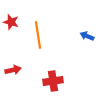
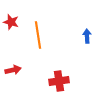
blue arrow: rotated 64 degrees clockwise
red cross: moved 6 px right
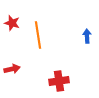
red star: moved 1 px right, 1 px down
red arrow: moved 1 px left, 1 px up
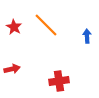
red star: moved 2 px right, 4 px down; rotated 14 degrees clockwise
orange line: moved 8 px right, 10 px up; rotated 36 degrees counterclockwise
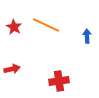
orange line: rotated 20 degrees counterclockwise
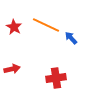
blue arrow: moved 16 px left, 2 px down; rotated 40 degrees counterclockwise
red cross: moved 3 px left, 3 px up
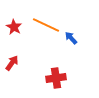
red arrow: moved 6 px up; rotated 42 degrees counterclockwise
